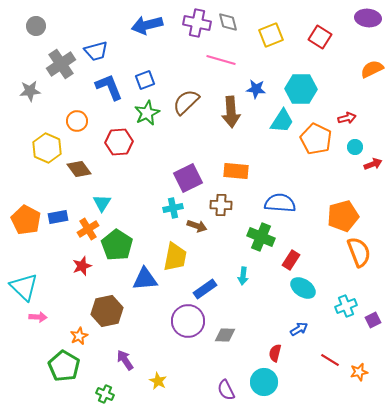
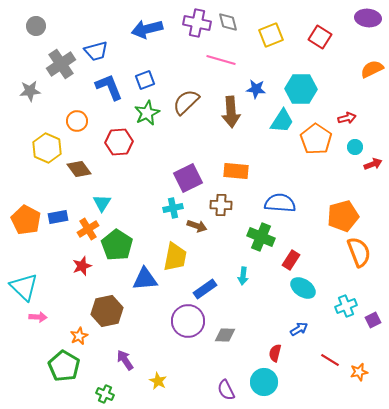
blue arrow at (147, 25): moved 4 px down
orange pentagon at (316, 139): rotated 8 degrees clockwise
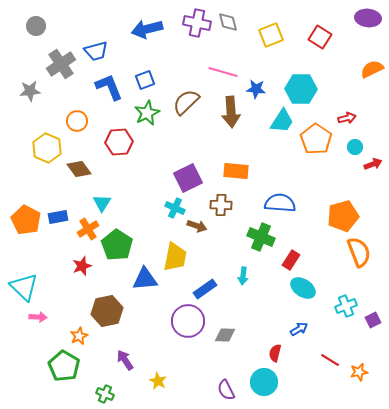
pink line at (221, 60): moved 2 px right, 12 px down
cyan cross at (173, 208): moved 2 px right; rotated 36 degrees clockwise
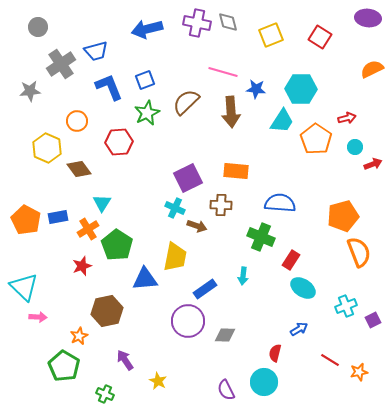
gray circle at (36, 26): moved 2 px right, 1 px down
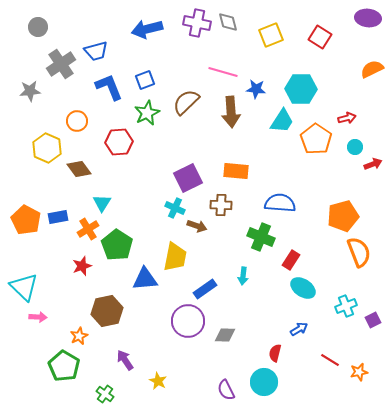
green cross at (105, 394): rotated 12 degrees clockwise
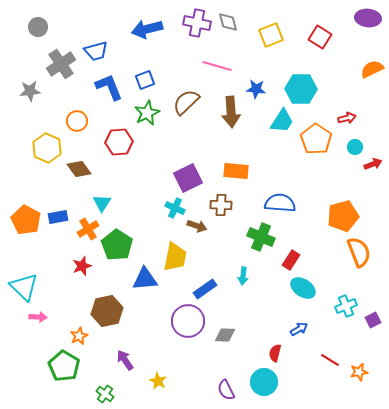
pink line at (223, 72): moved 6 px left, 6 px up
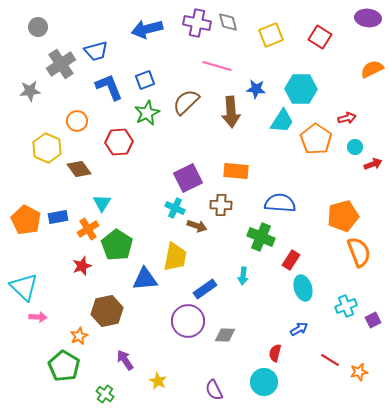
cyan ellipse at (303, 288): rotated 40 degrees clockwise
purple semicircle at (226, 390): moved 12 px left
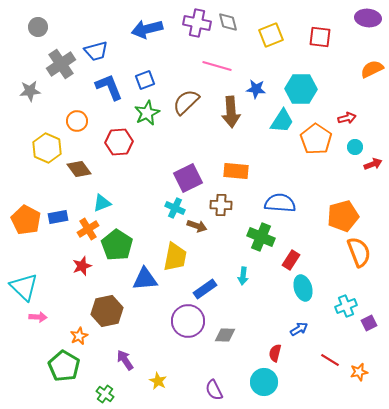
red square at (320, 37): rotated 25 degrees counterclockwise
cyan triangle at (102, 203): rotated 36 degrees clockwise
purple square at (373, 320): moved 4 px left, 3 px down
